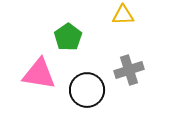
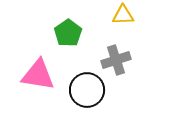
green pentagon: moved 4 px up
gray cross: moved 13 px left, 10 px up
pink triangle: moved 1 px left, 1 px down
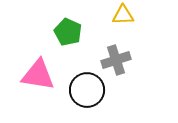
green pentagon: moved 1 px up; rotated 12 degrees counterclockwise
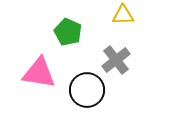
gray cross: rotated 20 degrees counterclockwise
pink triangle: moved 1 px right, 2 px up
